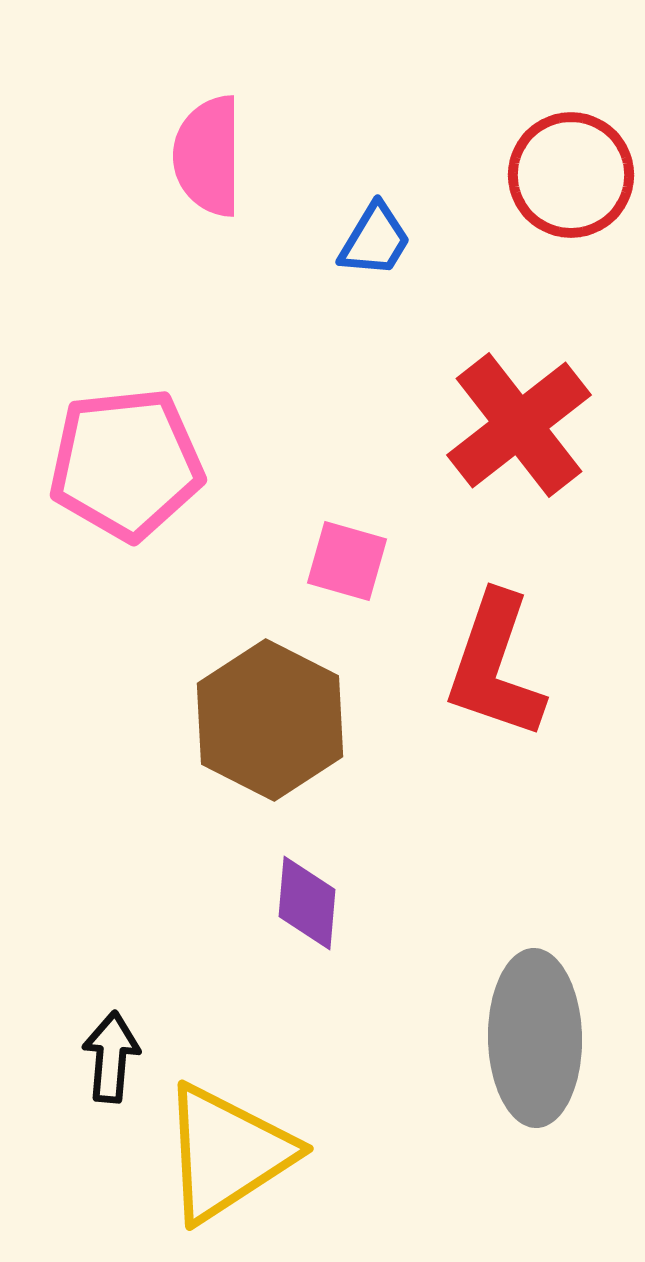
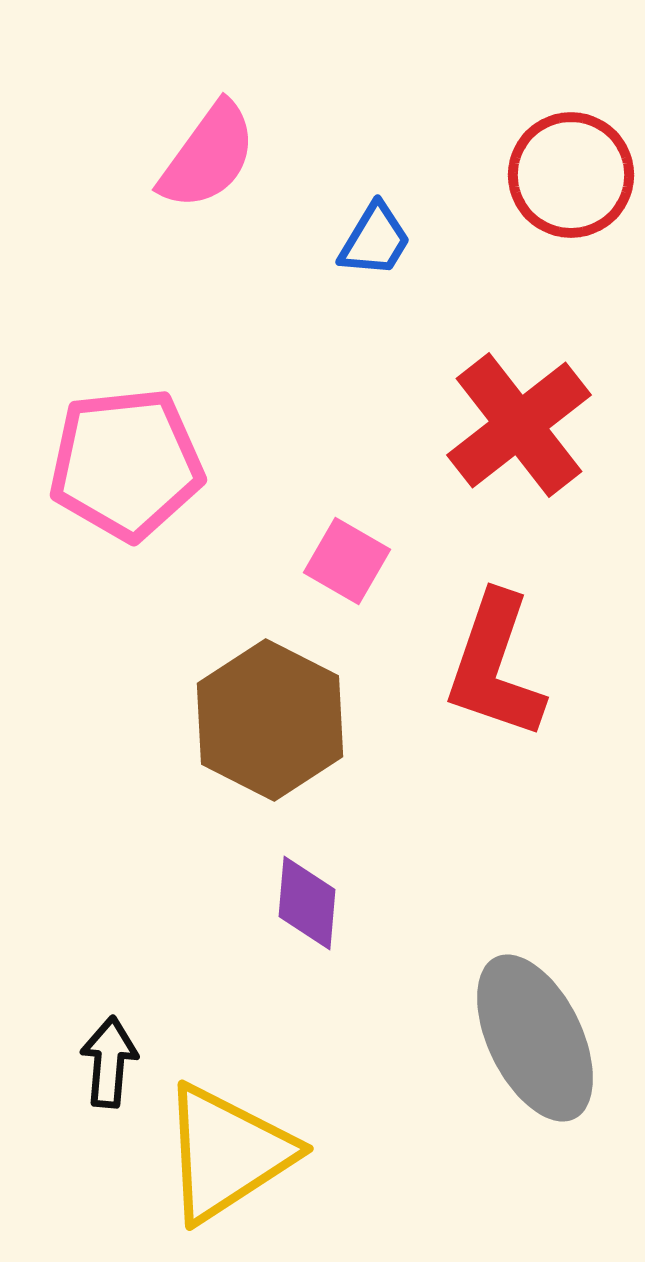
pink semicircle: rotated 144 degrees counterclockwise
pink square: rotated 14 degrees clockwise
gray ellipse: rotated 25 degrees counterclockwise
black arrow: moved 2 px left, 5 px down
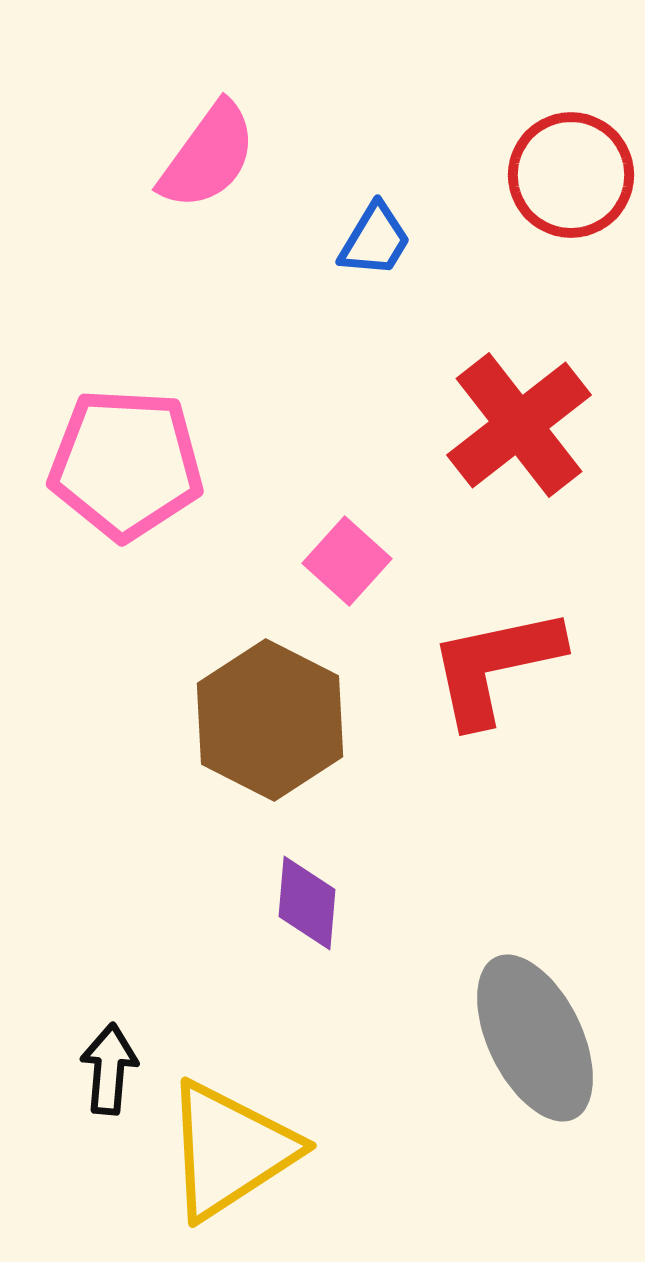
pink pentagon: rotated 9 degrees clockwise
pink square: rotated 12 degrees clockwise
red L-shape: rotated 59 degrees clockwise
black arrow: moved 7 px down
yellow triangle: moved 3 px right, 3 px up
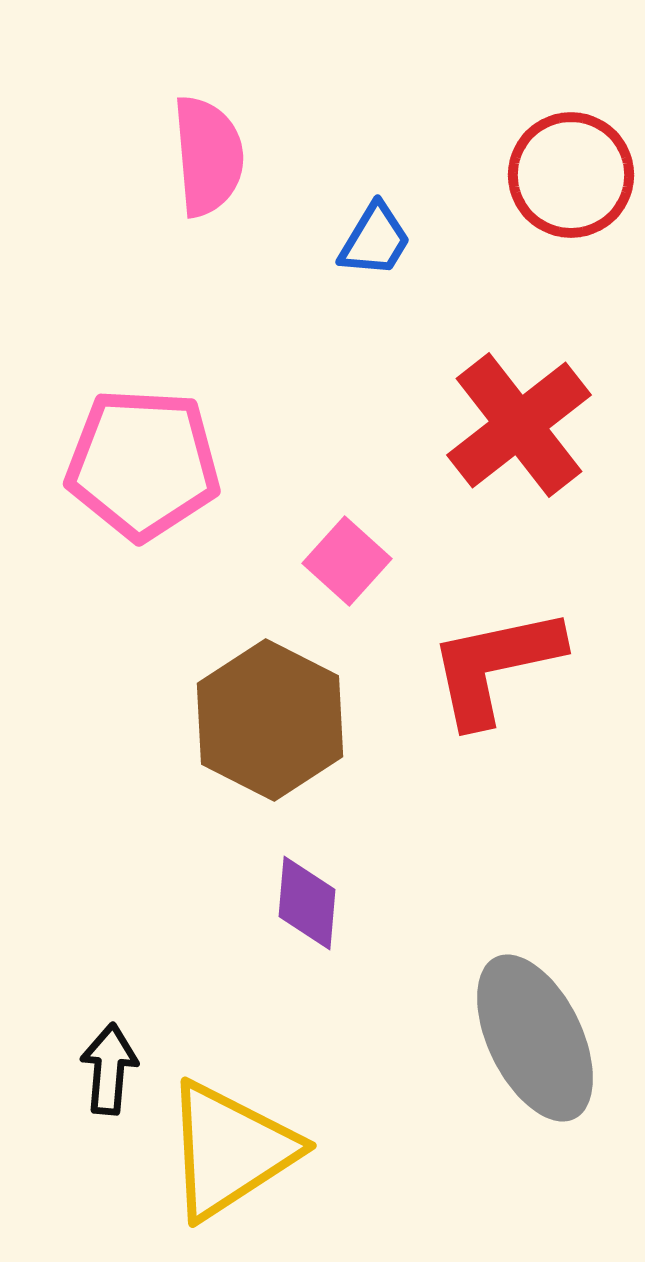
pink semicircle: rotated 41 degrees counterclockwise
pink pentagon: moved 17 px right
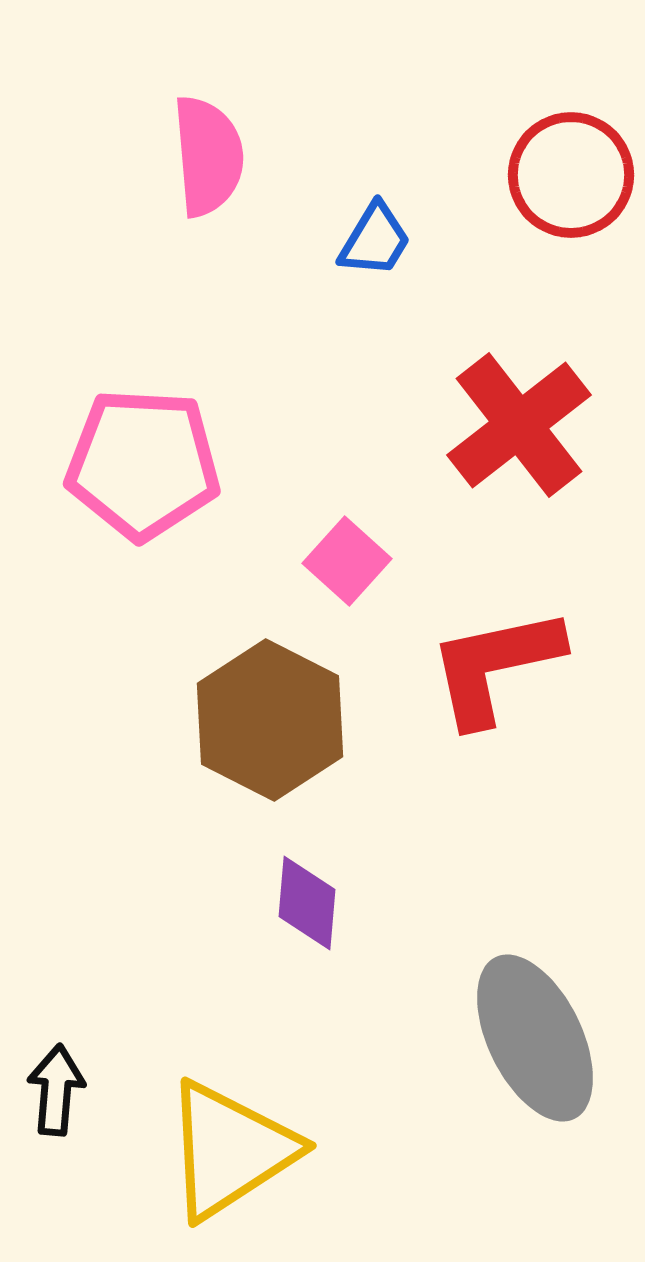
black arrow: moved 53 px left, 21 px down
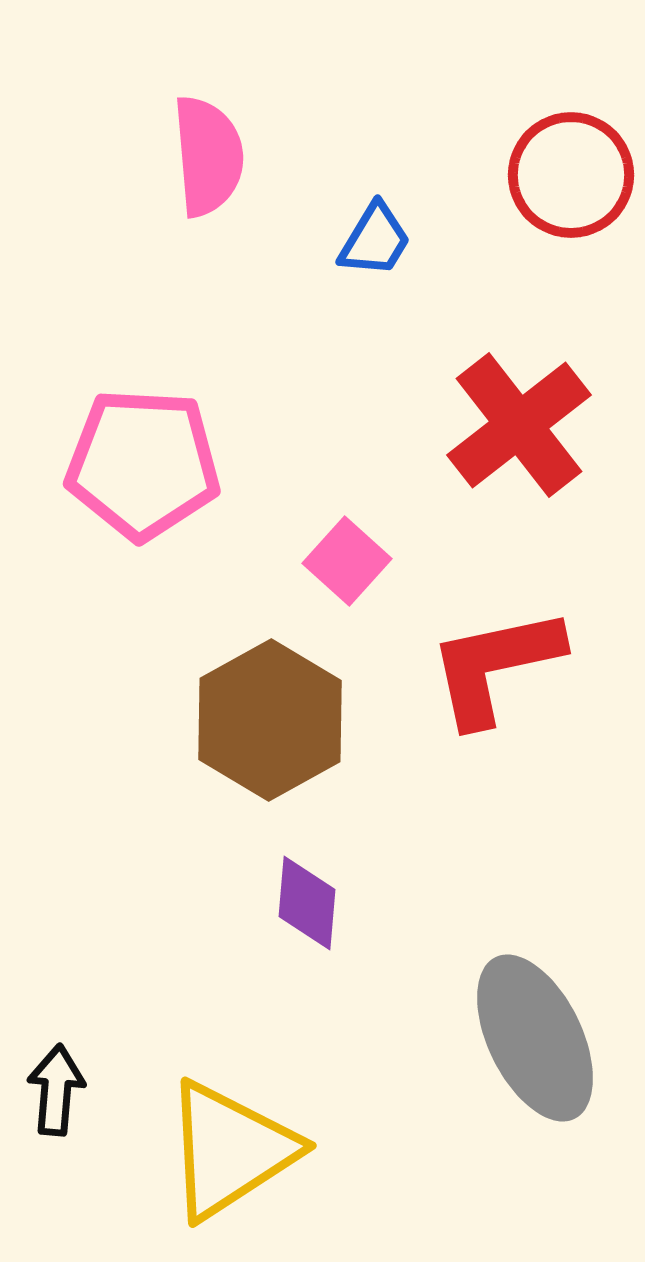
brown hexagon: rotated 4 degrees clockwise
